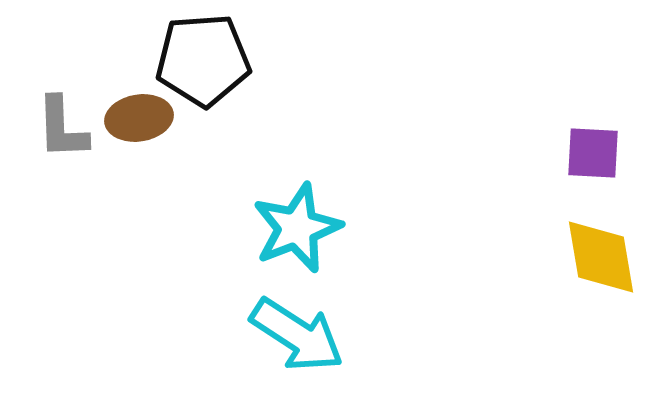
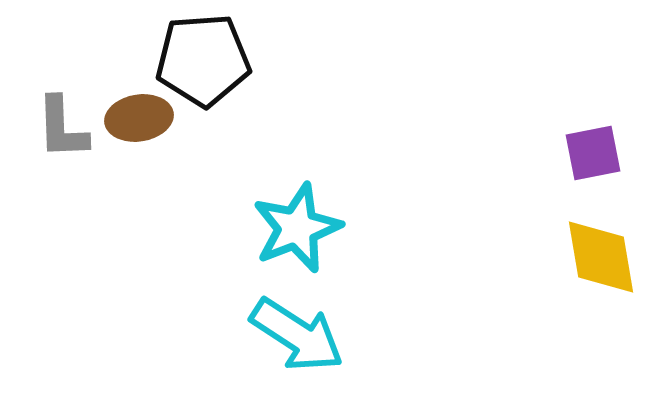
purple square: rotated 14 degrees counterclockwise
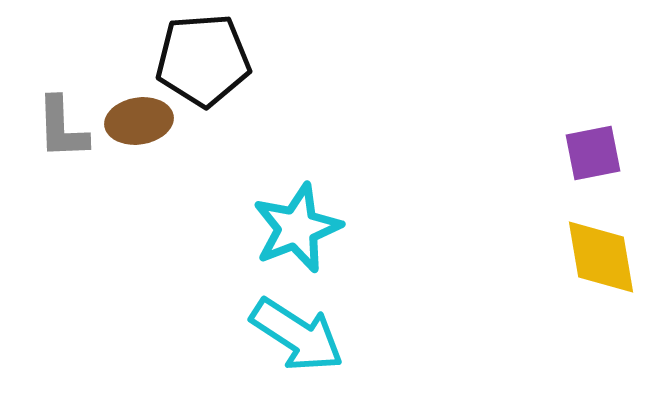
brown ellipse: moved 3 px down
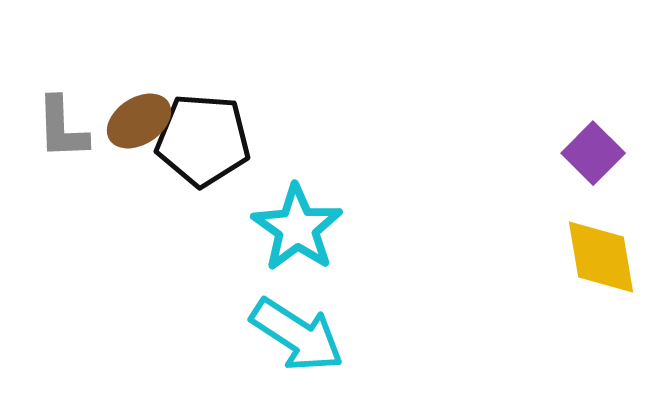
black pentagon: moved 80 px down; rotated 8 degrees clockwise
brown ellipse: rotated 24 degrees counterclockwise
purple square: rotated 34 degrees counterclockwise
cyan star: rotated 16 degrees counterclockwise
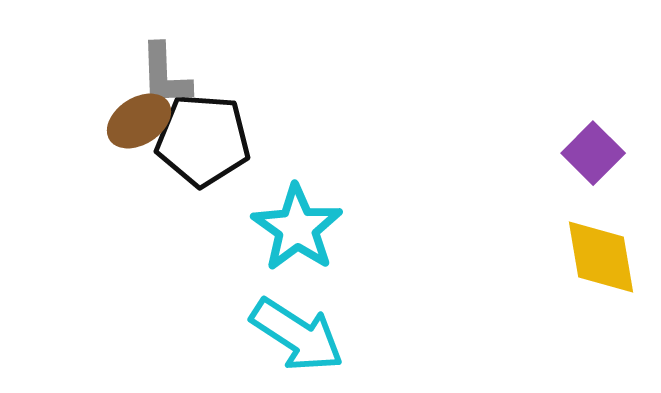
gray L-shape: moved 103 px right, 53 px up
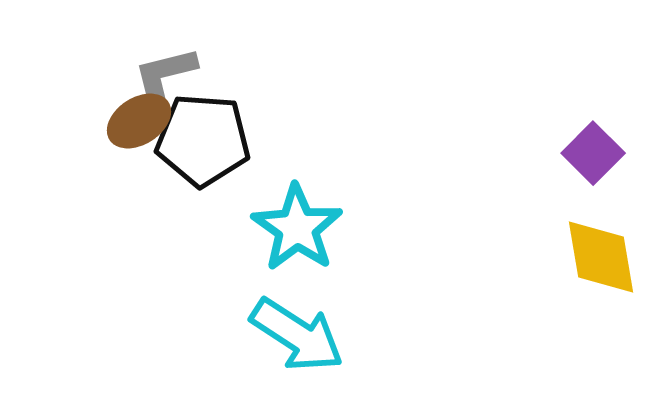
gray L-shape: rotated 78 degrees clockwise
